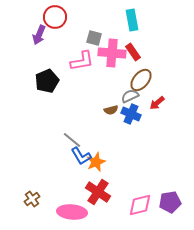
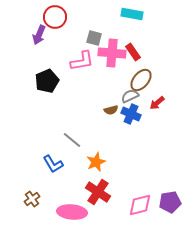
cyan rectangle: moved 6 px up; rotated 70 degrees counterclockwise
blue L-shape: moved 28 px left, 8 px down
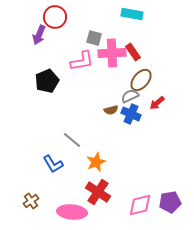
pink cross: rotated 8 degrees counterclockwise
brown cross: moved 1 px left, 2 px down
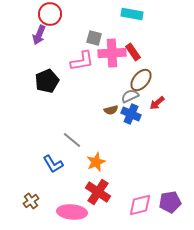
red circle: moved 5 px left, 3 px up
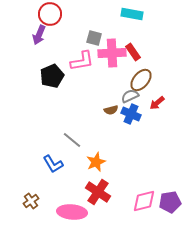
black pentagon: moved 5 px right, 5 px up
pink diamond: moved 4 px right, 4 px up
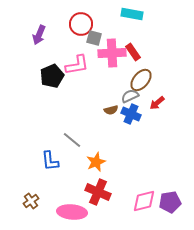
red circle: moved 31 px right, 10 px down
pink L-shape: moved 5 px left, 4 px down
blue L-shape: moved 3 px left, 3 px up; rotated 25 degrees clockwise
red cross: rotated 10 degrees counterclockwise
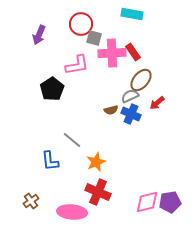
black pentagon: moved 13 px down; rotated 10 degrees counterclockwise
pink diamond: moved 3 px right, 1 px down
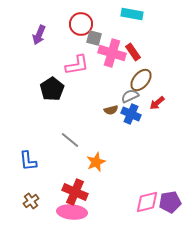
pink cross: rotated 20 degrees clockwise
gray line: moved 2 px left
blue L-shape: moved 22 px left
red cross: moved 23 px left
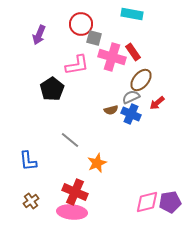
pink cross: moved 4 px down
gray semicircle: moved 1 px right, 1 px down
orange star: moved 1 px right, 1 px down
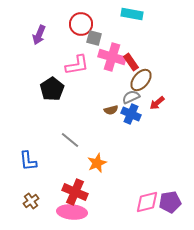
red rectangle: moved 2 px left, 10 px down
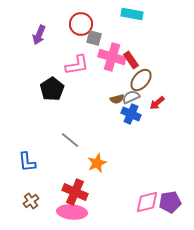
red rectangle: moved 2 px up
brown semicircle: moved 6 px right, 11 px up
blue L-shape: moved 1 px left, 1 px down
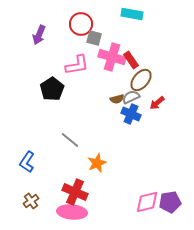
blue L-shape: rotated 40 degrees clockwise
